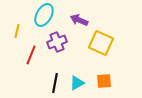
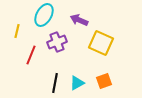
orange square: rotated 14 degrees counterclockwise
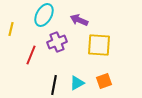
yellow line: moved 6 px left, 2 px up
yellow square: moved 2 px left, 2 px down; rotated 20 degrees counterclockwise
black line: moved 1 px left, 2 px down
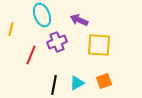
cyan ellipse: moved 2 px left; rotated 50 degrees counterclockwise
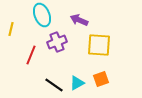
orange square: moved 3 px left, 2 px up
black line: rotated 66 degrees counterclockwise
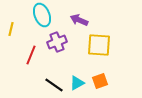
orange square: moved 1 px left, 2 px down
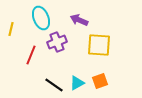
cyan ellipse: moved 1 px left, 3 px down
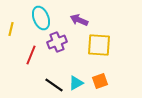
cyan triangle: moved 1 px left
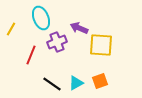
purple arrow: moved 8 px down
yellow line: rotated 16 degrees clockwise
yellow square: moved 2 px right
black line: moved 2 px left, 1 px up
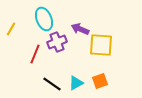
cyan ellipse: moved 3 px right, 1 px down
purple arrow: moved 1 px right, 1 px down
red line: moved 4 px right, 1 px up
